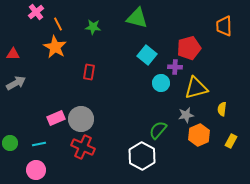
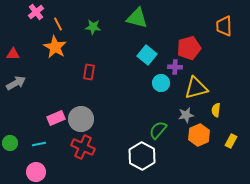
yellow semicircle: moved 6 px left, 1 px down
pink circle: moved 2 px down
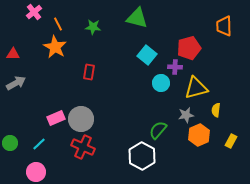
pink cross: moved 2 px left
cyan line: rotated 32 degrees counterclockwise
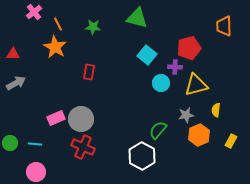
yellow triangle: moved 3 px up
cyan line: moved 4 px left; rotated 48 degrees clockwise
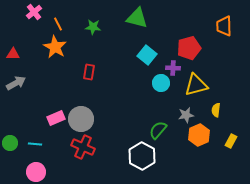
purple cross: moved 2 px left, 1 px down
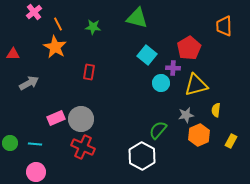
red pentagon: rotated 15 degrees counterclockwise
gray arrow: moved 13 px right
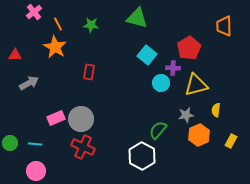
green star: moved 2 px left, 2 px up
red triangle: moved 2 px right, 1 px down
pink circle: moved 1 px up
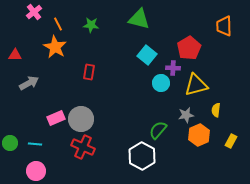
green triangle: moved 2 px right, 1 px down
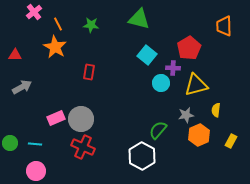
gray arrow: moved 7 px left, 4 px down
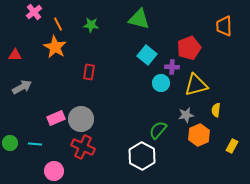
red pentagon: rotated 10 degrees clockwise
purple cross: moved 1 px left, 1 px up
yellow rectangle: moved 1 px right, 5 px down
pink circle: moved 18 px right
